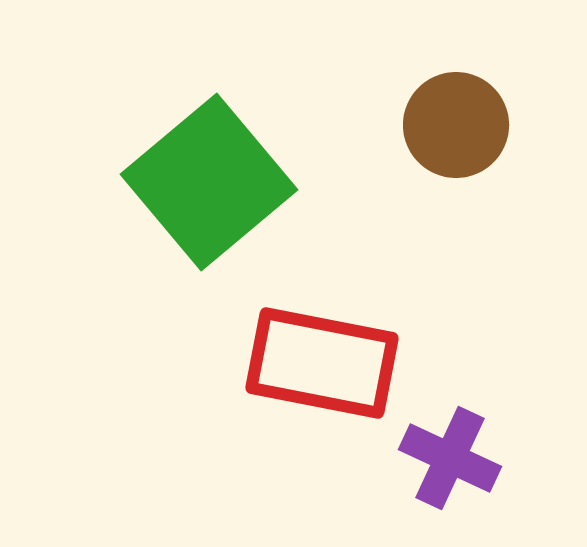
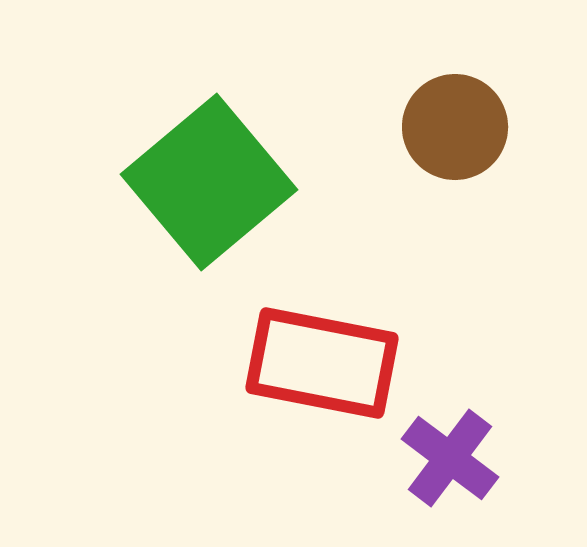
brown circle: moved 1 px left, 2 px down
purple cross: rotated 12 degrees clockwise
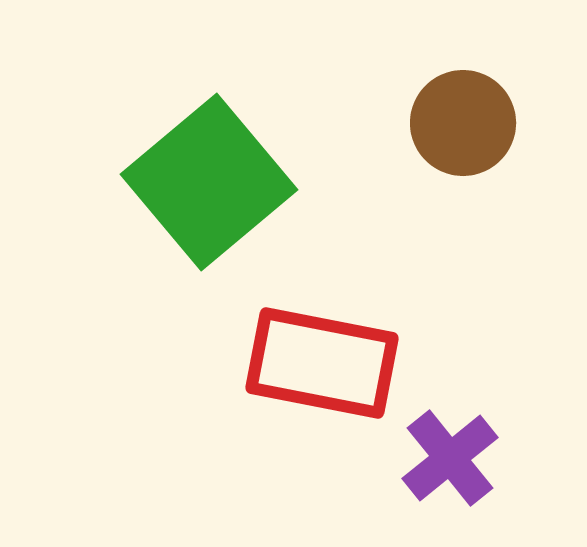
brown circle: moved 8 px right, 4 px up
purple cross: rotated 14 degrees clockwise
